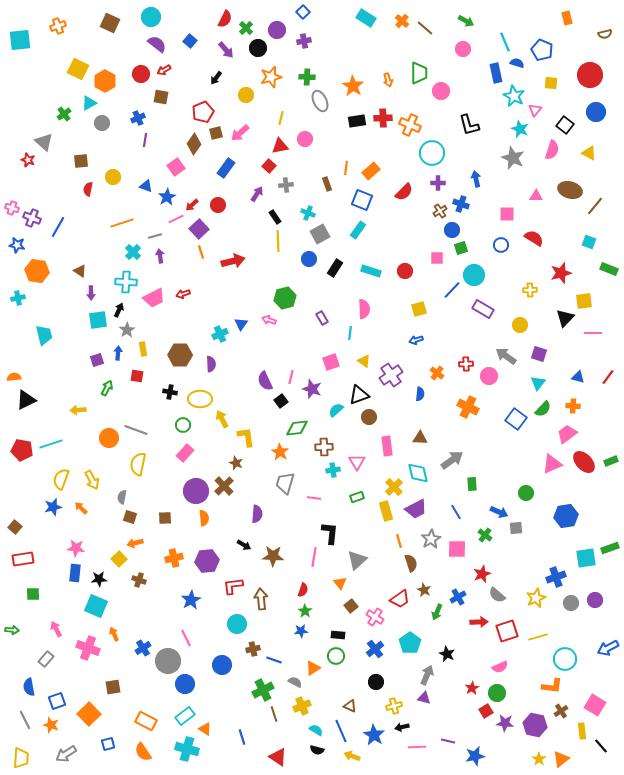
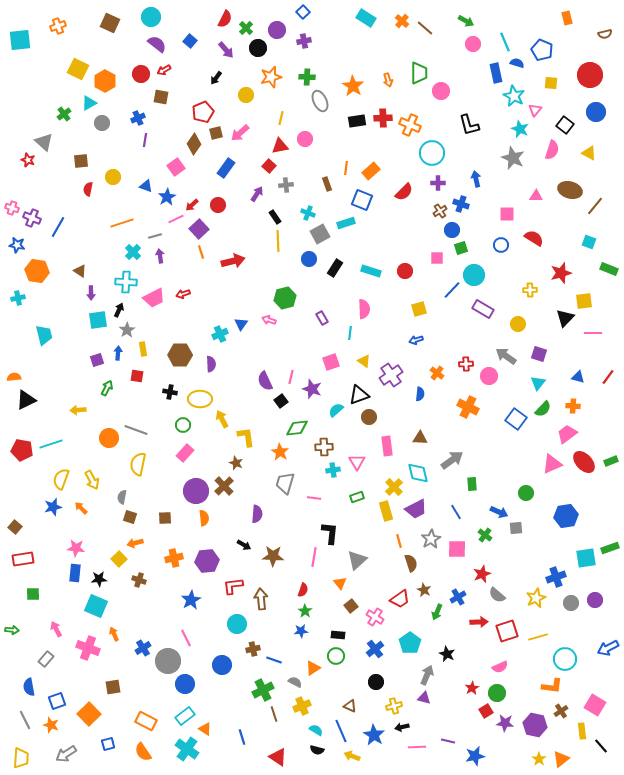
pink circle at (463, 49): moved 10 px right, 5 px up
cyan rectangle at (358, 230): moved 12 px left, 7 px up; rotated 36 degrees clockwise
yellow circle at (520, 325): moved 2 px left, 1 px up
cyan cross at (187, 749): rotated 20 degrees clockwise
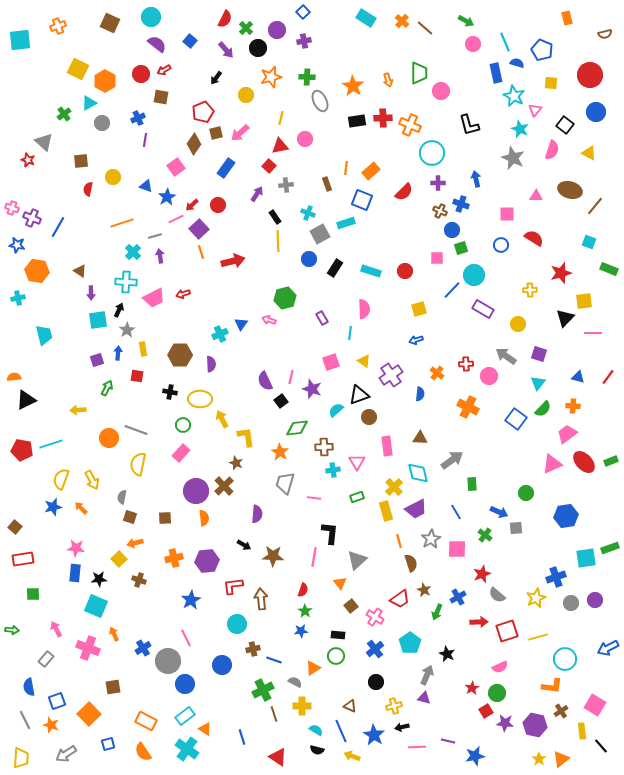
brown cross at (440, 211): rotated 32 degrees counterclockwise
pink rectangle at (185, 453): moved 4 px left
yellow cross at (302, 706): rotated 24 degrees clockwise
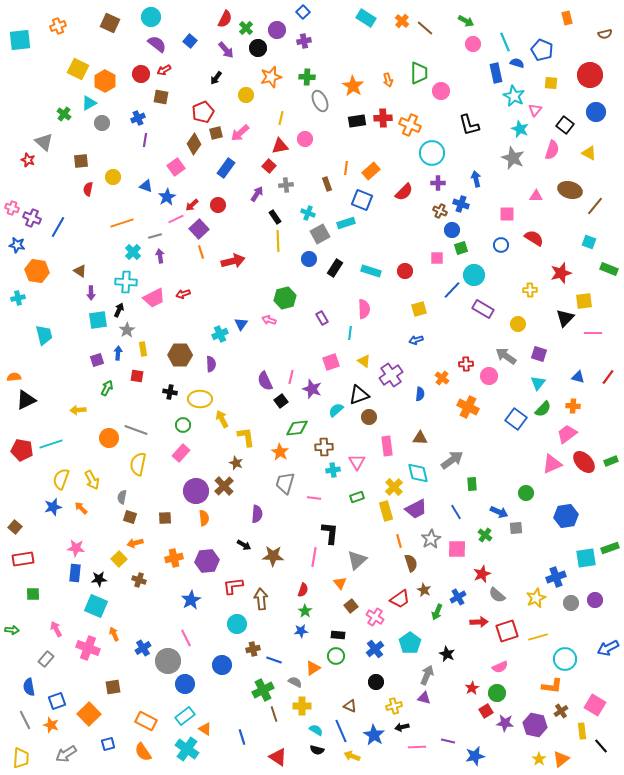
green cross at (64, 114): rotated 16 degrees counterclockwise
orange cross at (437, 373): moved 5 px right, 5 px down
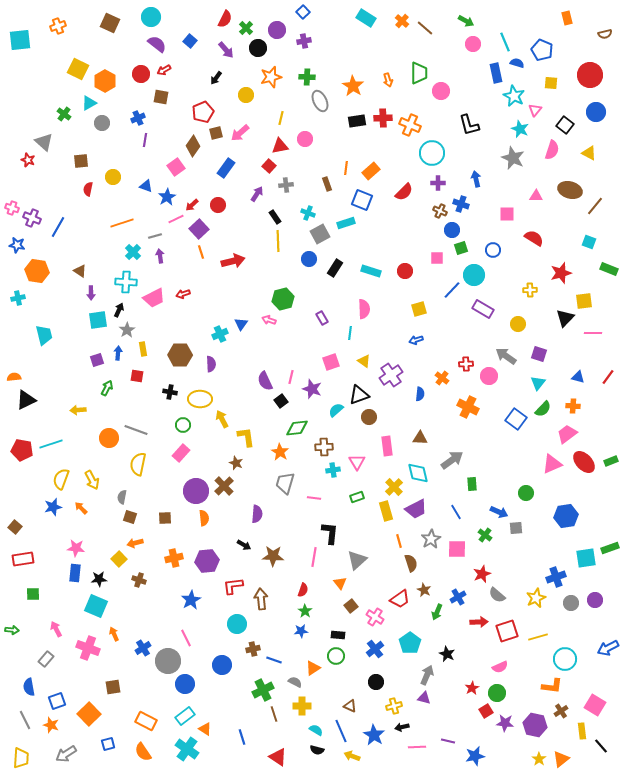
brown diamond at (194, 144): moved 1 px left, 2 px down
blue circle at (501, 245): moved 8 px left, 5 px down
green hexagon at (285, 298): moved 2 px left, 1 px down
